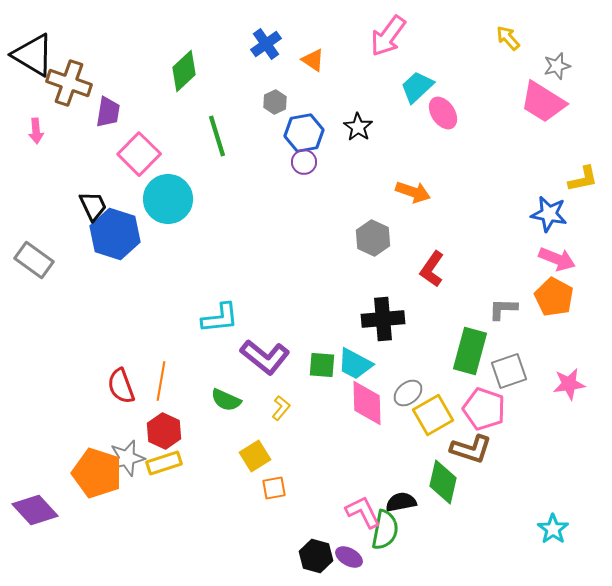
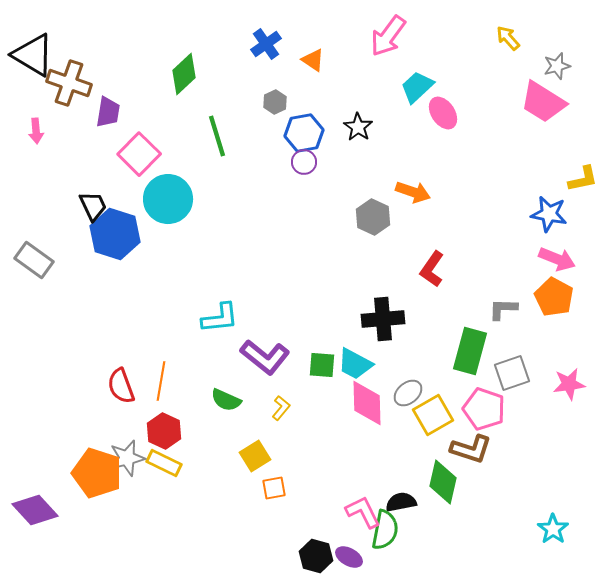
green diamond at (184, 71): moved 3 px down
gray hexagon at (373, 238): moved 21 px up
gray square at (509, 371): moved 3 px right, 2 px down
yellow rectangle at (164, 463): rotated 44 degrees clockwise
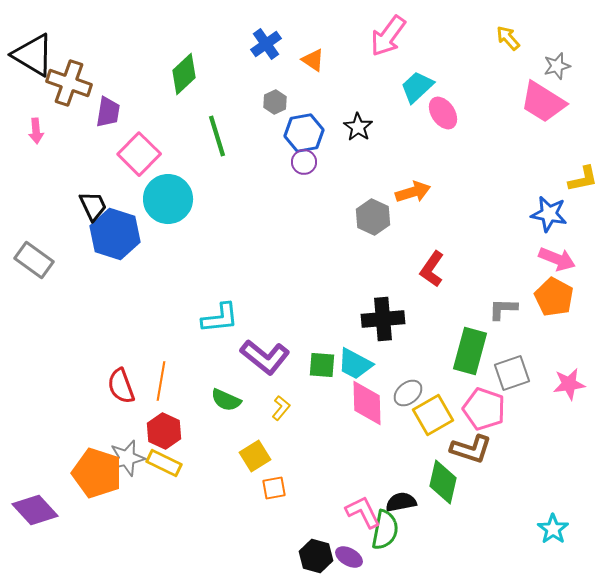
orange arrow at (413, 192): rotated 36 degrees counterclockwise
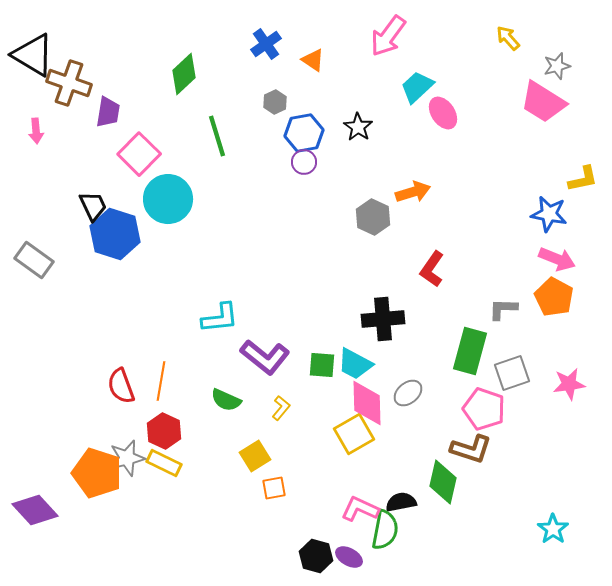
yellow square at (433, 415): moved 79 px left, 19 px down
pink L-shape at (363, 512): moved 3 px left, 3 px up; rotated 39 degrees counterclockwise
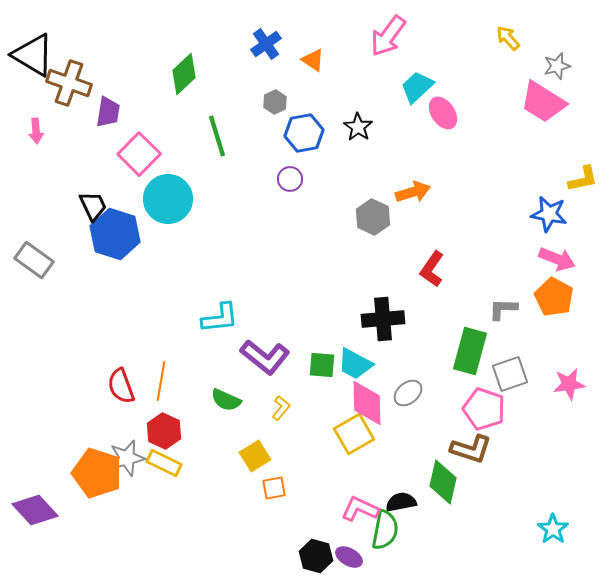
purple circle at (304, 162): moved 14 px left, 17 px down
gray square at (512, 373): moved 2 px left, 1 px down
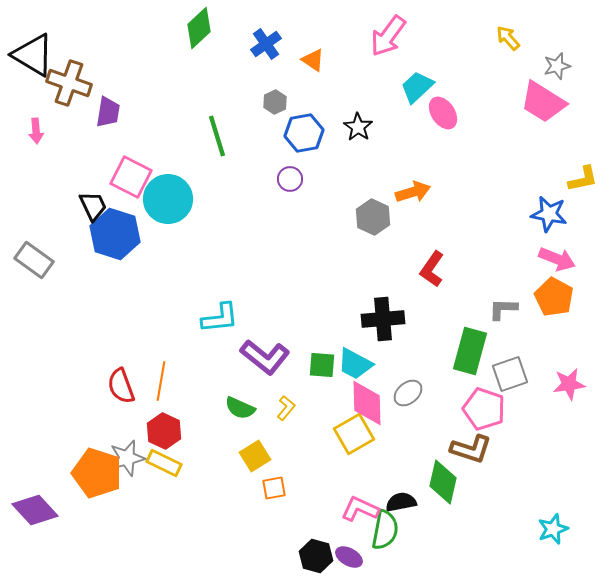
green diamond at (184, 74): moved 15 px right, 46 px up
pink square at (139, 154): moved 8 px left, 23 px down; rotated 18 degrees counterclockwise
green semicircle at (226, 400): moved 14 px right, 8 px down
yellow L-shape at (281, 408): moved 5 px right
cyan star at (553, 529): rotated 16 degrees clockwise
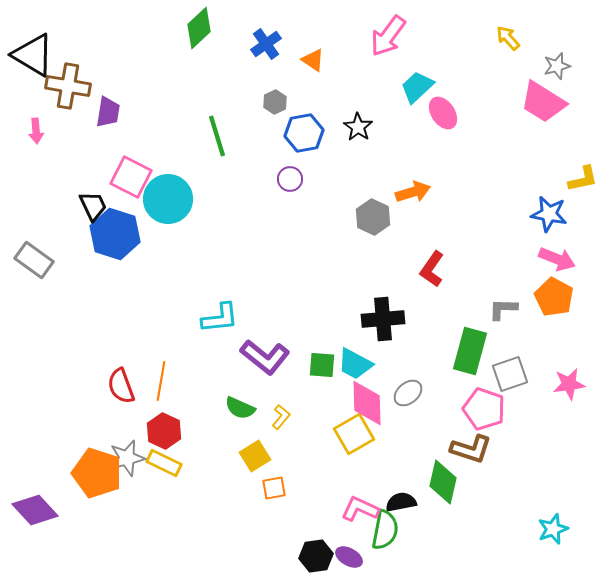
brown cross at (69, 83): moved 1 px left, 3 px down; rotated 9 degrees counterclockwise
yellow L-shape at (286, 408): moved 5 px left, 9 px down
black hexagon at (316, 556): rotated 24 degrees counterclockwise
